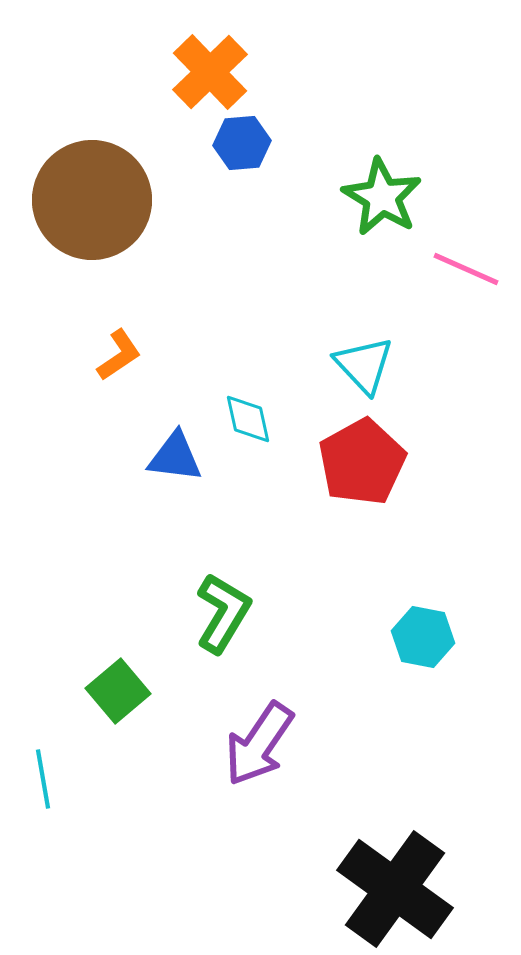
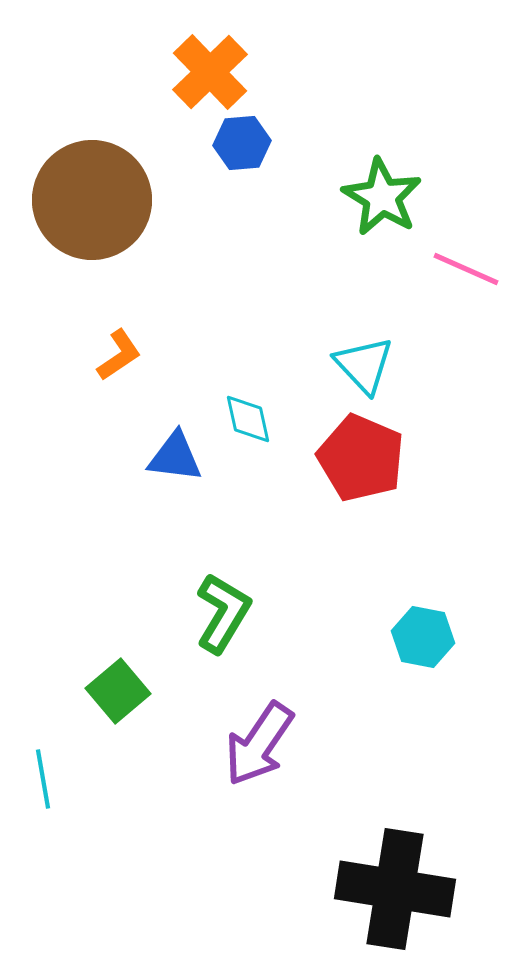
red pentagon: moved 1 px left, 4 px up; rotated 20 degrees counterclockwise
black cross: rotated 27 degrees counterclockwise
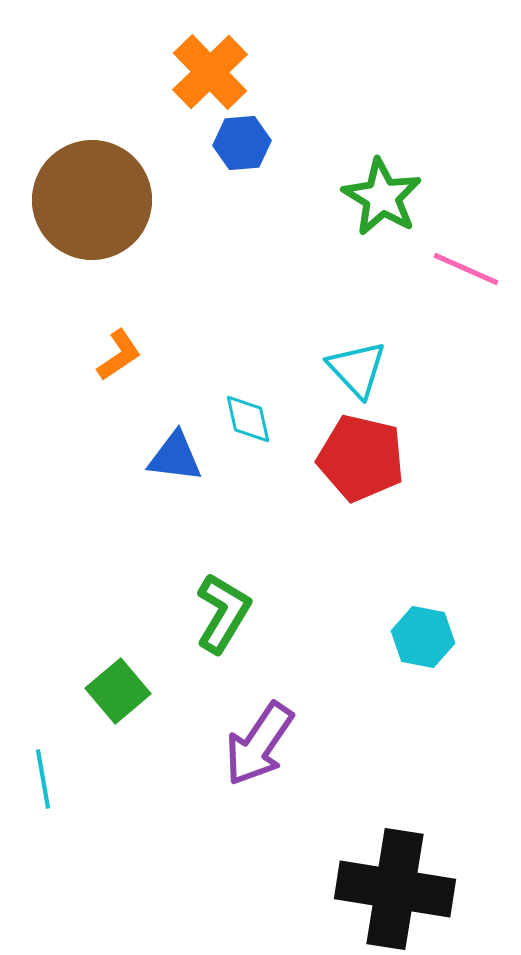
cyan triangle: moved 7 px left, 4 px down
red pentagon: rotated 10 degrees counterclockwise
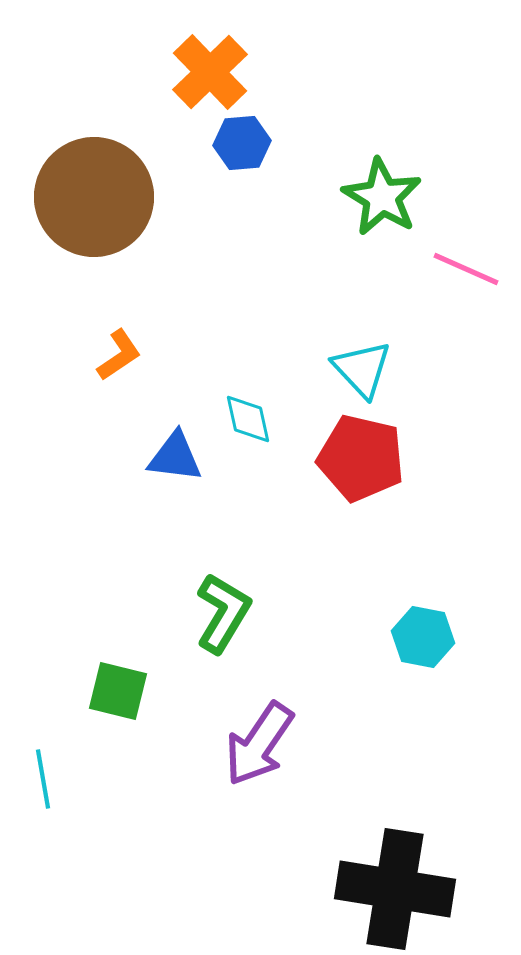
brown circle: moved 2 px right, 3 px up
cyan triangle: moved 5 px right
green square: rotated 36 degrees counterclockwise
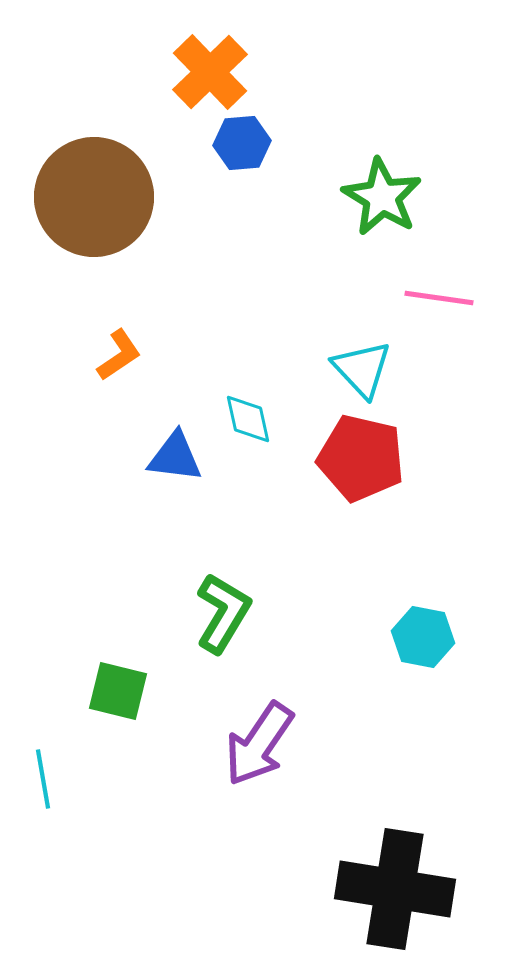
pink line: moved 27 px left, 29 px down; rotated 16 degrees counterclockwise
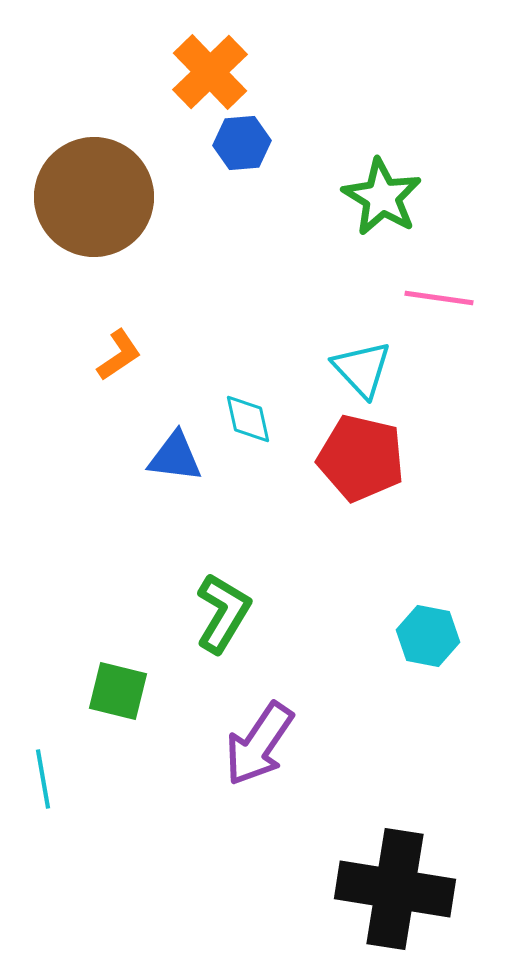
cyan hexagon: moved 5 px right, 1 px up
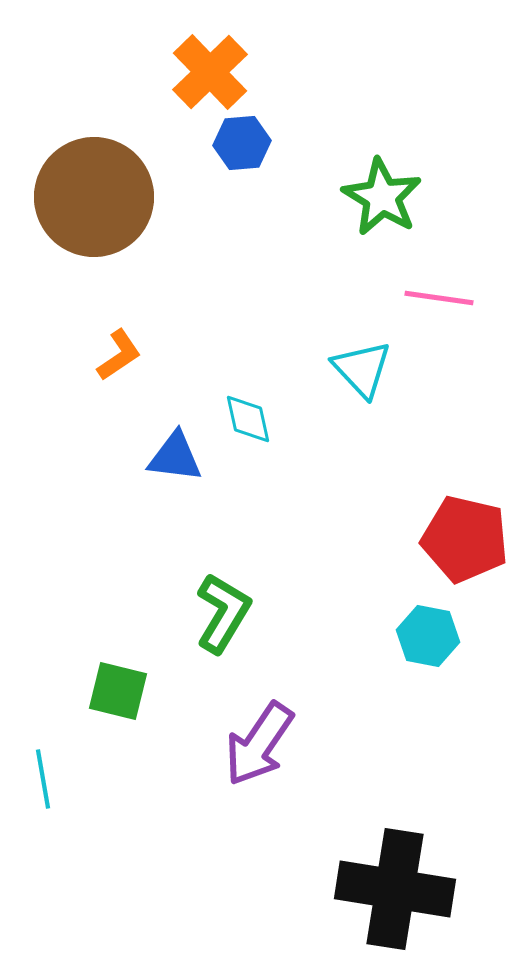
red pentagon: moved 104 px right, 81 px down
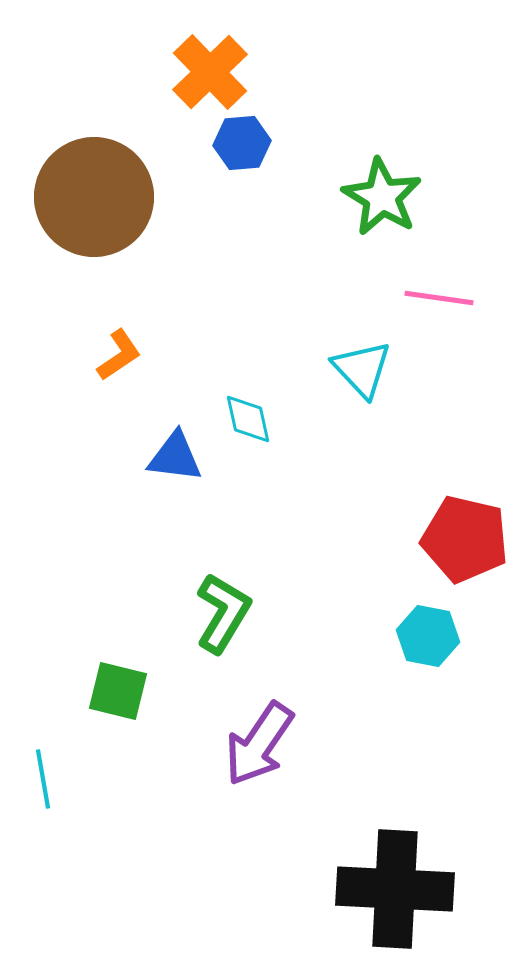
black cross: rotated 6 degrees counterclockwise
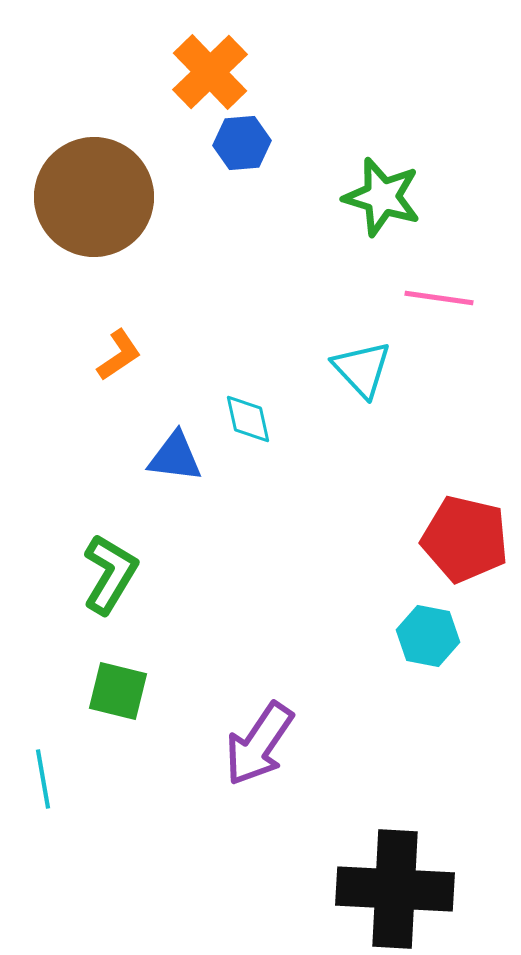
green star: rotated 14 degrees counterclockwise
green L-shape: moved 113 px left, 39 px up
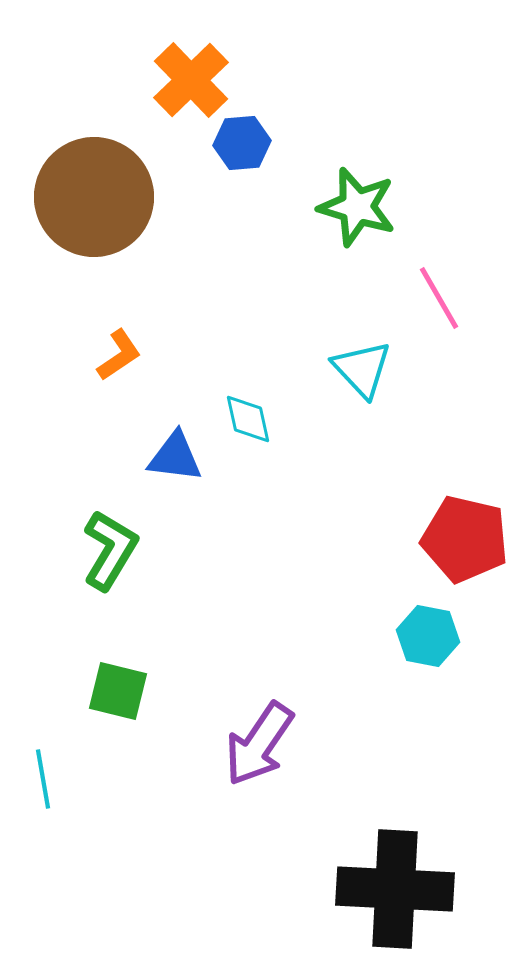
orange cross: moved 19 px left, 8 px down
green star: moved 25 px left, 10 px down
pink line: rotated 52 degrees clockwise
green L-shape: moved 24 px up
